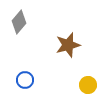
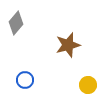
gray diamond: moved 3 px left, 1 px down
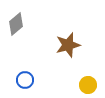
gray diamond: moved 1 px down; rotated 10 degrees clockwise
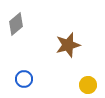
blue circle: moved 1 px left, 1 px up
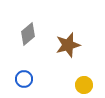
gray diamond: moved 12 px right, 10 px down
yellow circle: moved 4 px left
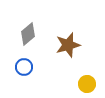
blue circle: moved 12 px up
yellow circle: moved 3 px right, 1 px up
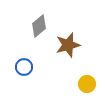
gray diamond: moved 11 px right, 8 px up
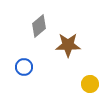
brown star: rotated 15 degrees clockwise
yellow circle: moved 3 px right
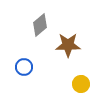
gray diamond: moved 1 px right, 1 px up
yellow circle: moved 9 px left
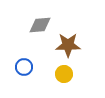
gray diamond: rotated 35 degrees clockwise
yellow circle: moved 17 px left, 10 px up
